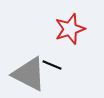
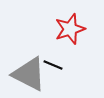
black line: moved 1 px right
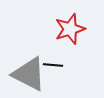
black line: rotated 18 degrees counterclockwise
